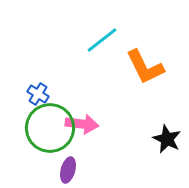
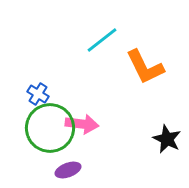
purple ellipse: rotated 55 degrees clockwise
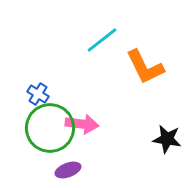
black star: rotated 16 degrees counterclockwise
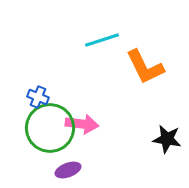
cyan line: rotated 20 degrees clockwise
blue cross: moved 3 px down; rotated 10 degrees counterclockwise
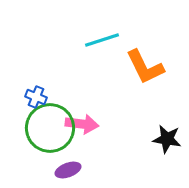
blue cross: moved 2 px left
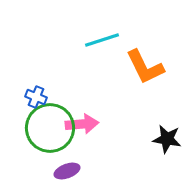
pink arrow: rotated 12 degrees counterclockwise
purple ellipse: moved 1 px left, 1 px down
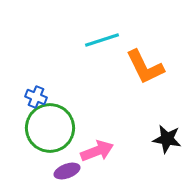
pink arrow: moved 15 px right, 27 px down; rotated 16 degrees counterclockwise
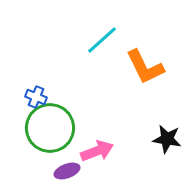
cyan line: rotated 24 degrees counterclockwise
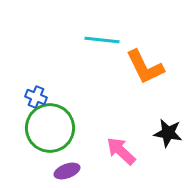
cyan line: rotated 48 degrees clockwise
black star: moved 1 px right, 6 px up
pink arrow: moved 24 px right; rotated 116 degrees counterclockwise
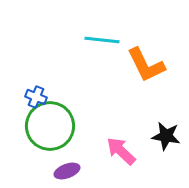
orange L-shape: moved 1 px right, 2 px up
green circle: moved 2 px up
black star: moved 2 px left, 3 px down
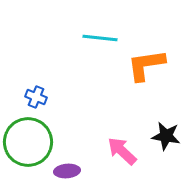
cyan line: moved 2 px left, 2 px up
orange L-shape: rotated 108 degrees clockwise
green circle: moved 22 px left, 16 px down
pink arrow: moved 1 px right
purple ellipse: rotated 15 degrees clockwise
